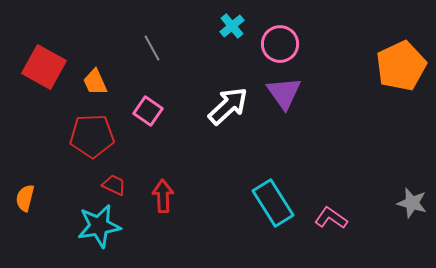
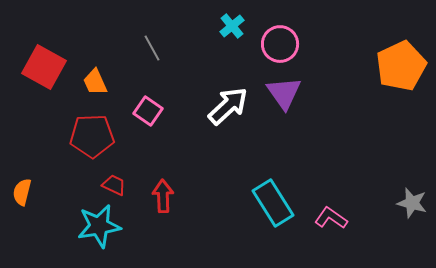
orange semicircle: moved 3 px left, 6 px up
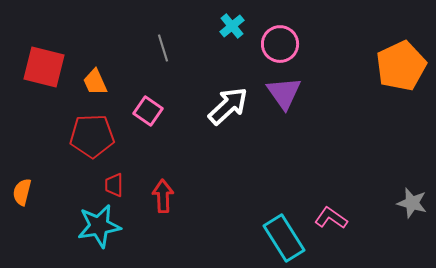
gray line: moved 11 px right; rotated 12 degrees clockwise
red square: rotated 15 degrees counterclockwise
red trapezoid: rotated 115 degrees counterclockwise
cyan rectangle: moved 11 px right, 35 px down
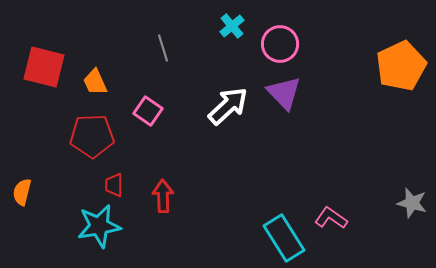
purple triangle: rotated 9 degrees counterclockwise
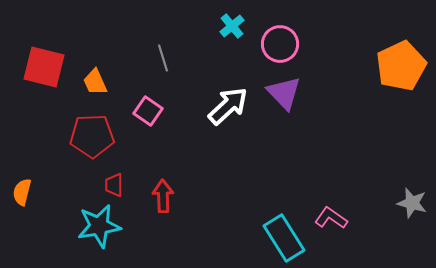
gray line: moved 10 px down
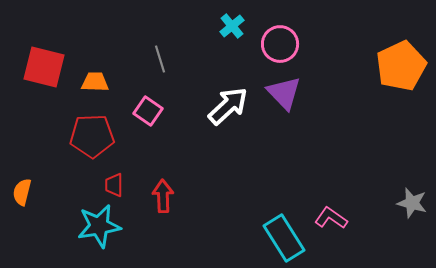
gray line: moved 3 px left, 1 px down
orange trapezoid: rotated 116 degrees clockwise
